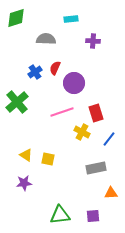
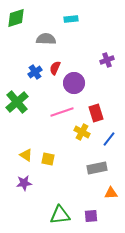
purple cross: moved 14 px right, 19 px down; rotated 24 degrees counterclockwise
gray rectangle: moved 1 px right
purple square: moved 2 px left
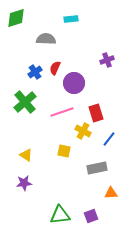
green cross: moved 8 px right
yellow cross: moved 1 px right, 1 px up
yellow square: moved 16 px right, 8 px up
purple square: rotated 16 degrees counterclockwise
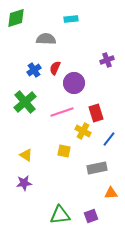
blue cross: moved 1 px left, 2 px up
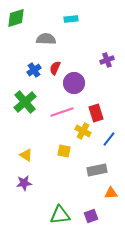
gray rectangle: moved 2 px down
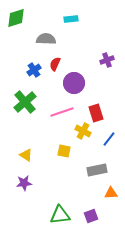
red semicircle: moved 4 px up
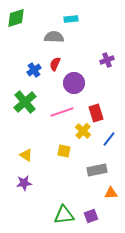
gray semicircle: moved 8 px right, 2 px up
yellow cross: rotated 14 degrees clockwise
green triangle: moved 4 px right
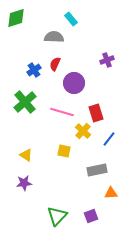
cyan rectangle: rotated 56 degrees clockwise
pink line: rotated 35 degrees clockwise
green triangle: moved 7 px left, 1 px down; rotated 40 degrees counterclockwise
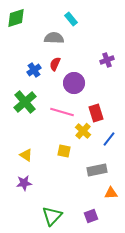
gray semicircle: moved 1 px down
green triangle: moved 5 px left
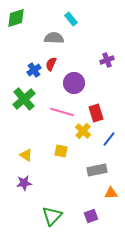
red semicircle: moved 4 px left
green cross: moved 1 px left, 3 px up
yellow square: moved 3 px left
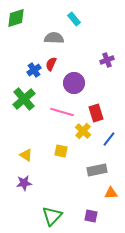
cyan rectangle: moved 3 px right
purple square: rotated 32 degrees clockwise
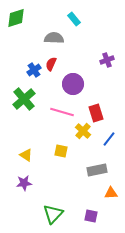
purple circle: moved 1 px left, 1 px down
green triangle: moved 1 px right, 2 px up
